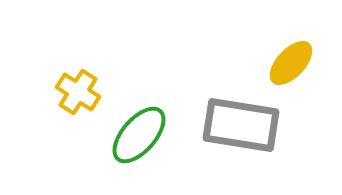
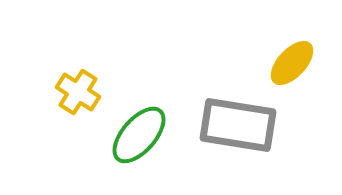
yellow ellipse: moved 1 px right
gray rectangle: moved 3 px left
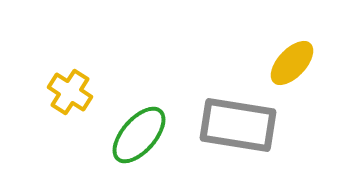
yellow cross: moved 8 px left
